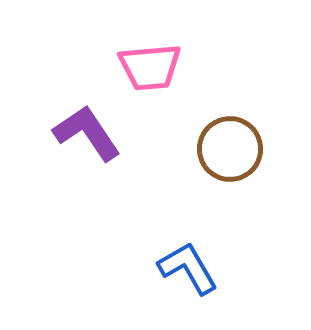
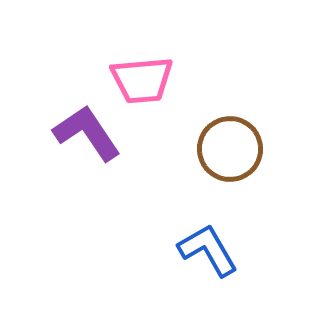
pink trapezoid: moved 8 px left, 13 px down
blue L-shape: moved 20 px right, 18 px up
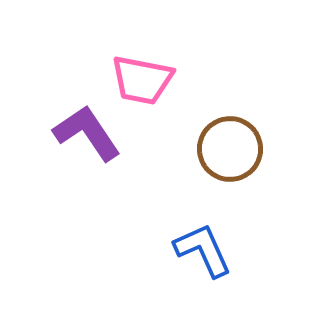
pink trapezoid: rotated 16 degrees clockwise
blue L-shape: moved 5 px left; rotated 6 degrees clockwise
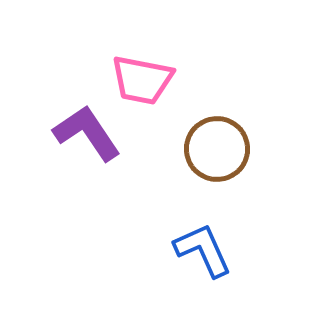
brown circle: moved 13 px left
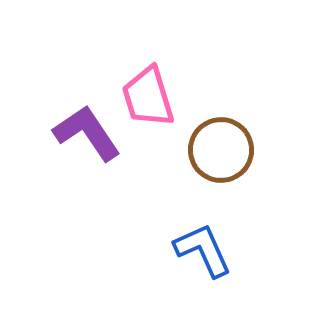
pink trapezoid: moved 6 px right, 17 px down; rotated 62 degrees clockwise
brown circle: moved 4 px right, 1 px down
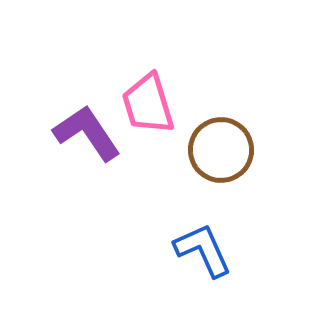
pink trapezoid: moved 7 px down
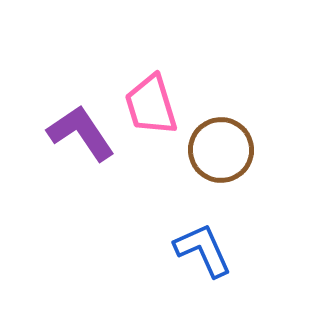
pink trapezoid: moved 3 px right, 1 px down
purple L-shape: moved 6 px left
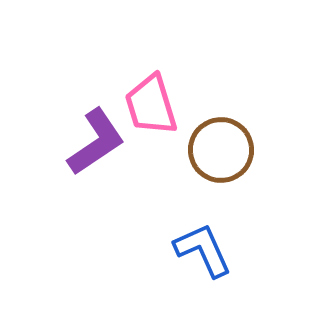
purple L-shape: moved 15 px right, 9 px down; rotated 90 degrees clockwise
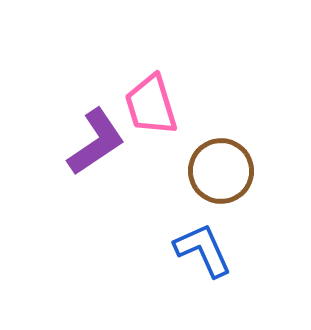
brown circle: moved 21 px down
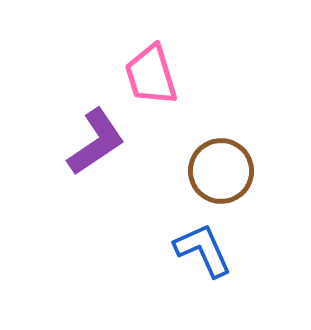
pink trapezoid: moved 30 px up
